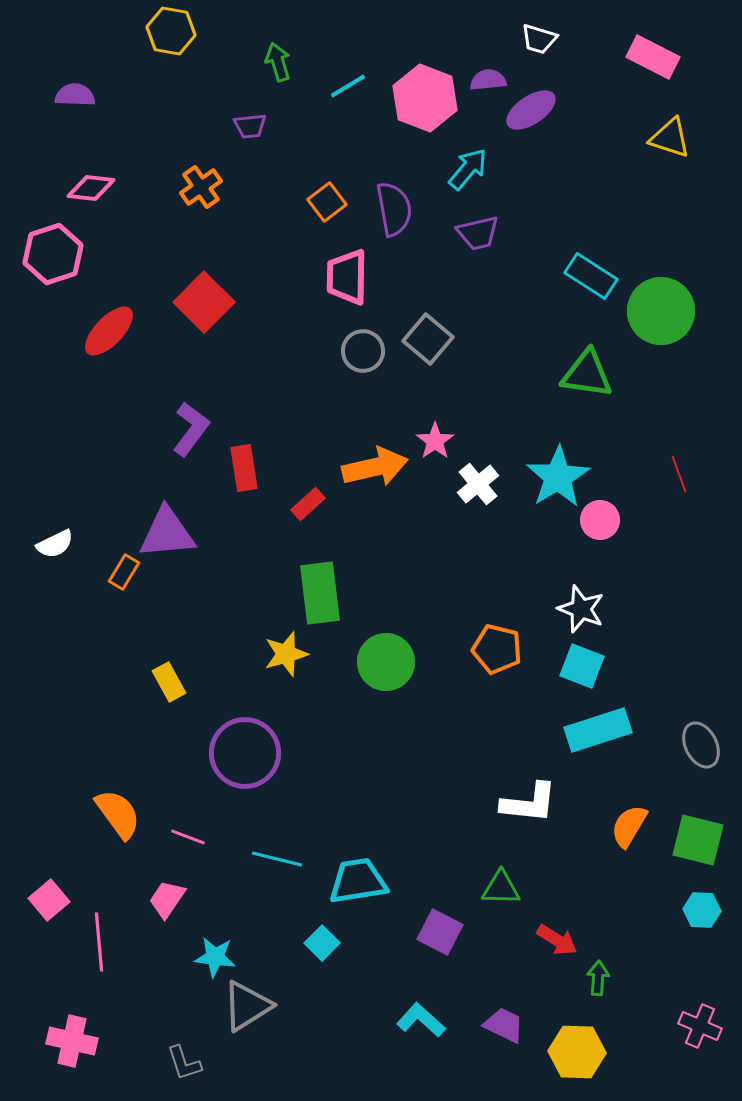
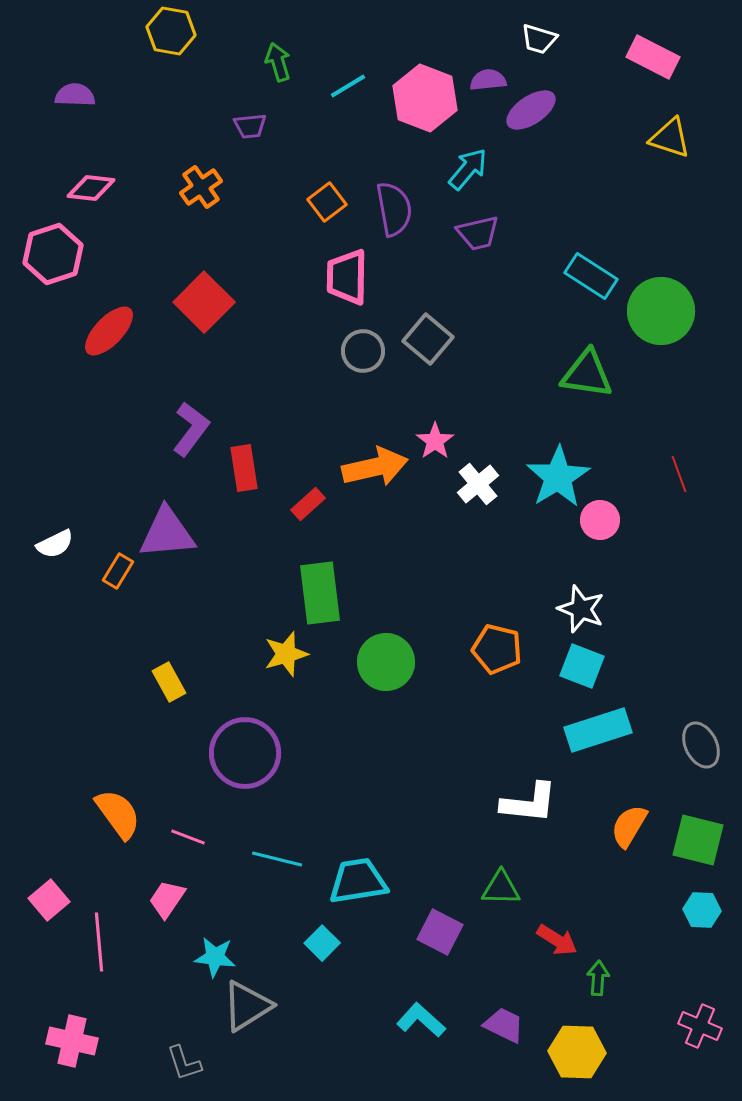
orange rectangle at (124, 572): moved 6 px left, 1 px up
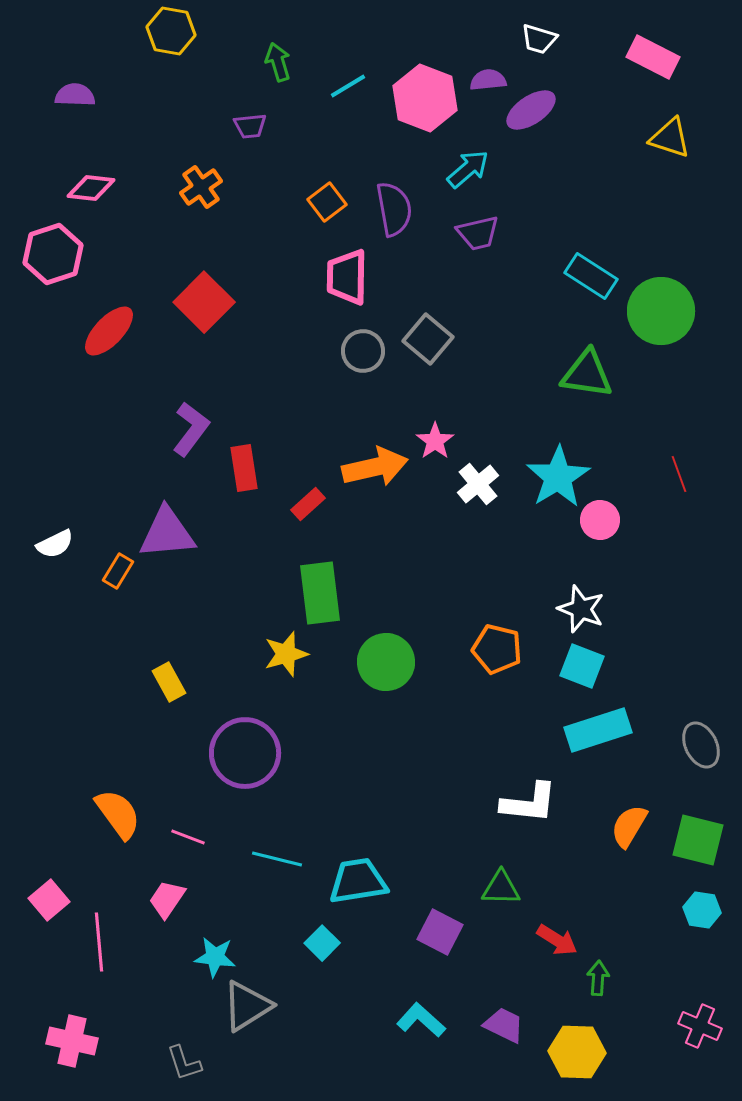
cyan arrow at (468, 169): rotated 9 degrees clockwise
cyan hexagon at (702, 910): rotated 6 degrees clockwise
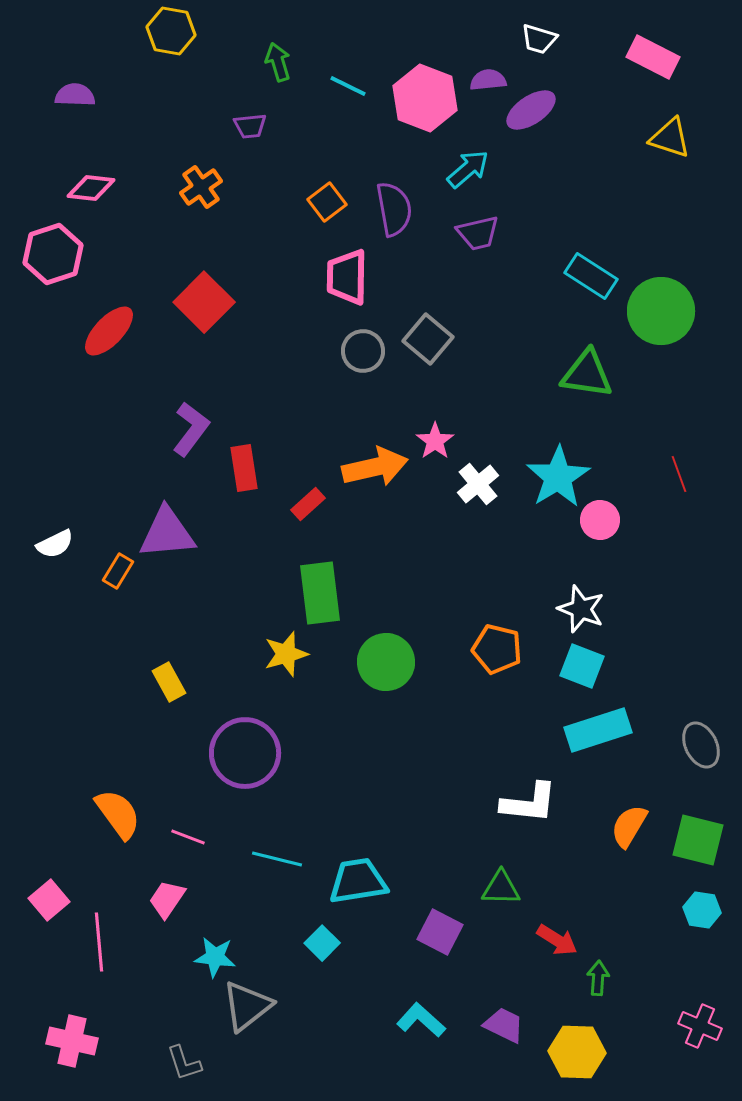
cyan line at (348, 86): rotated 57 degrees clockwise
gray triangle at (247, 1006): rotated 6 degrees counterclockwise
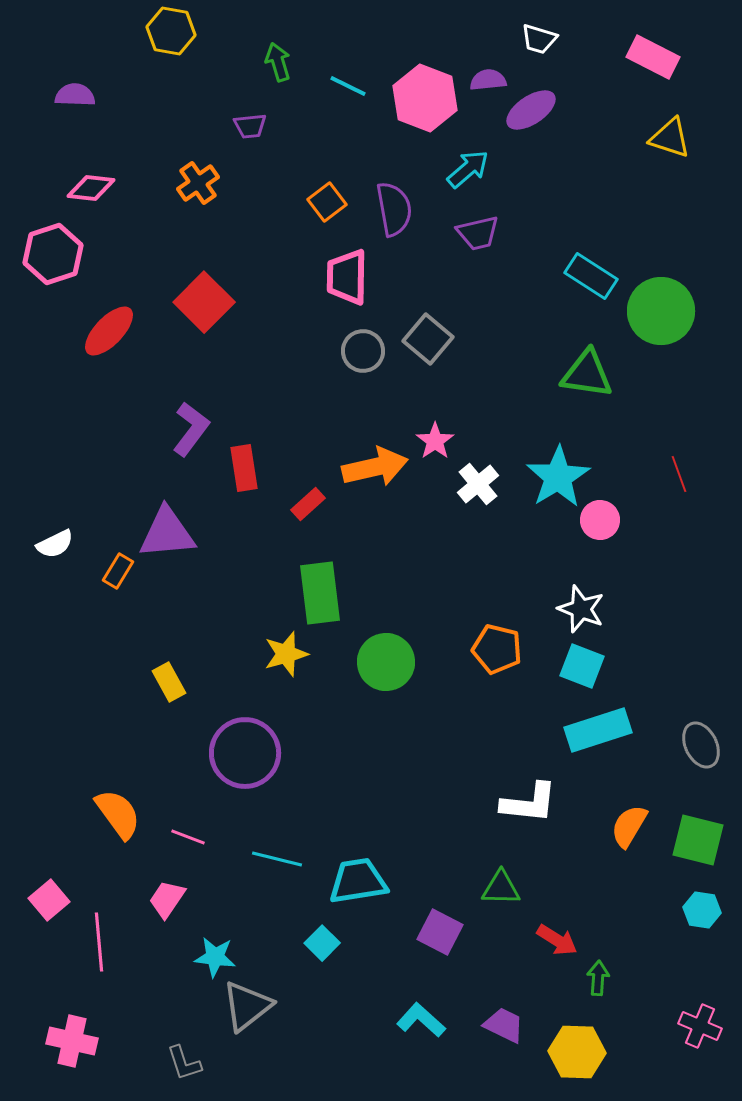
orange cross at (201, 187): moved 3 px left, 4 px up
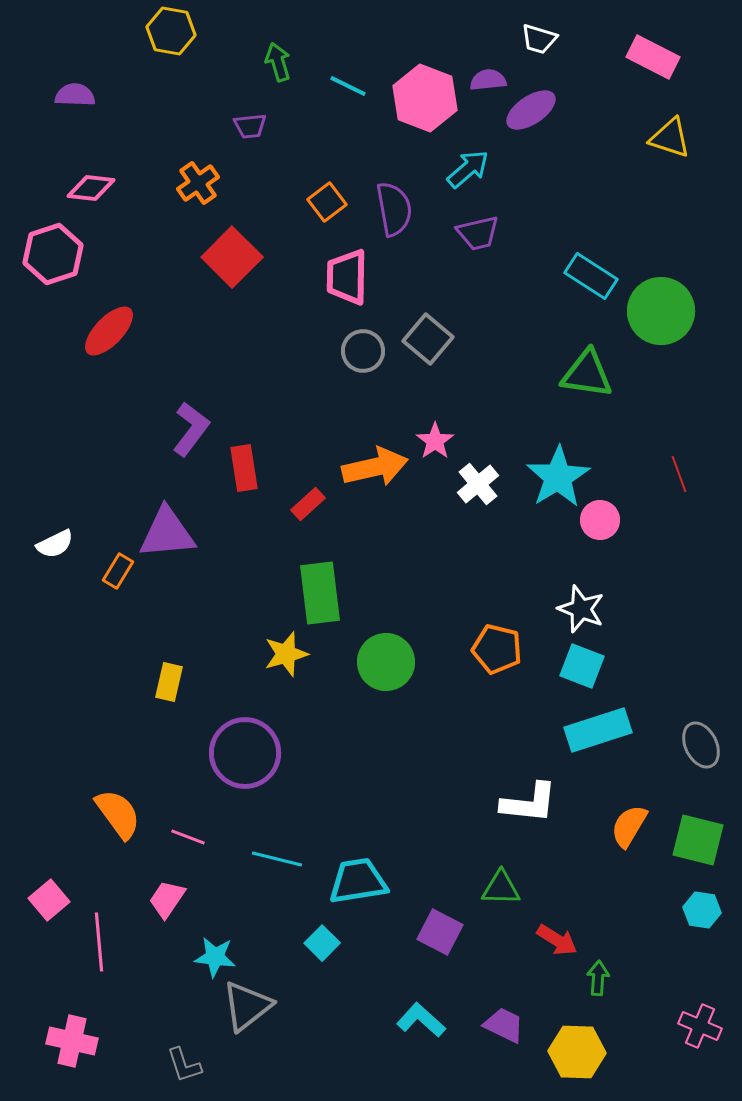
red square at (204, 302): moved 28 px right, 45 px up
yellow rectangle at (169, 682): rotated 42 degrees clockwise
gray L-shape at (184, 1063): moved 2 px down
